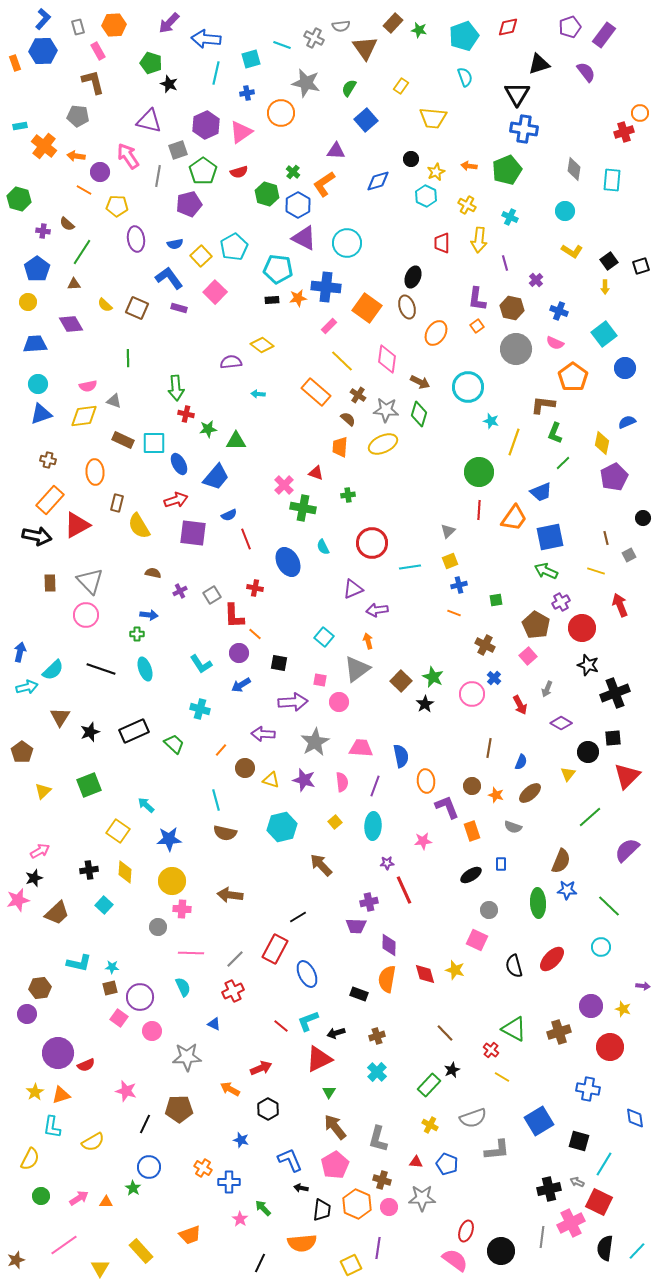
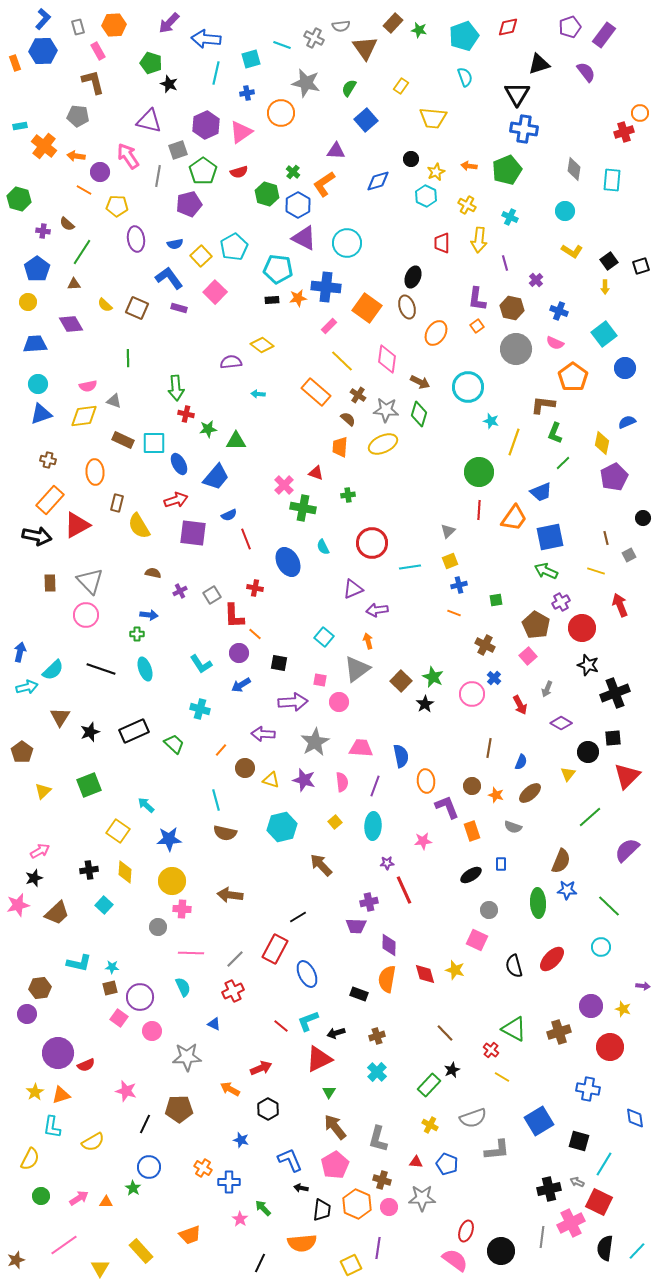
pink star at (18, 900): moved 5 px down
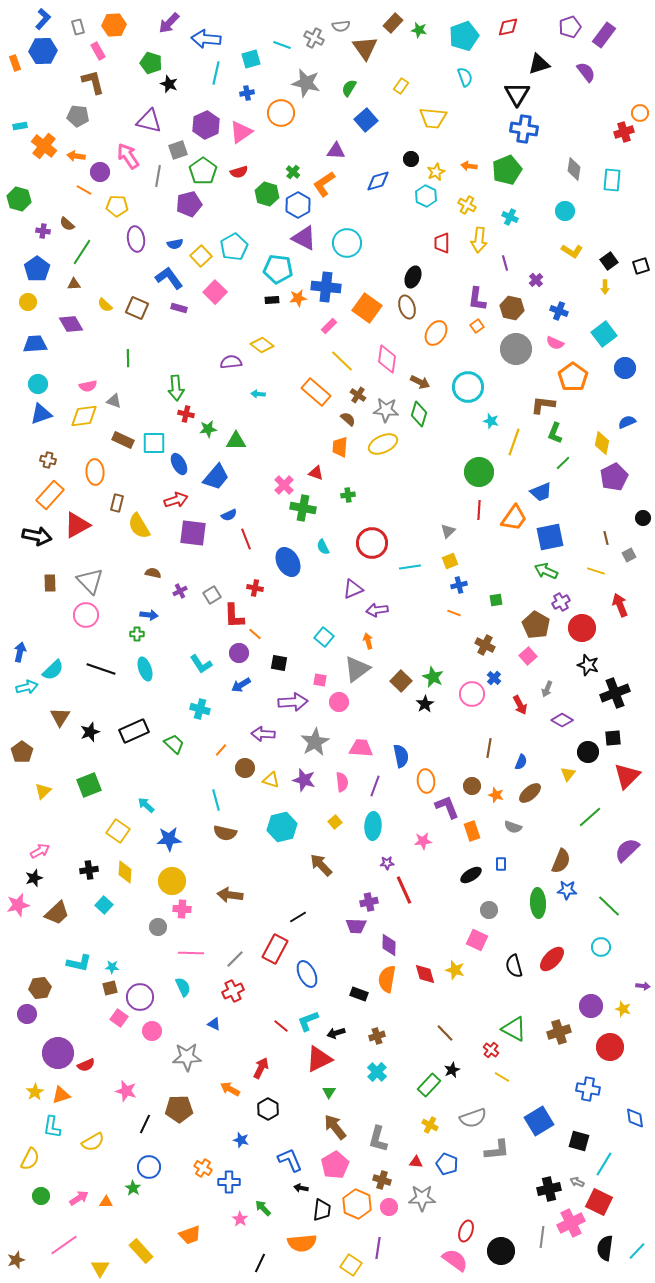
orange rectangle at (50, 500): moved 5 px up
purple diamond at (561, 723): moved 1 px right, 3 px up
red arrow at (261, 1068): rotated 40 degrees counterclockwise
yellow square at (351, 1265): rotated 30 degrees counterclockwise
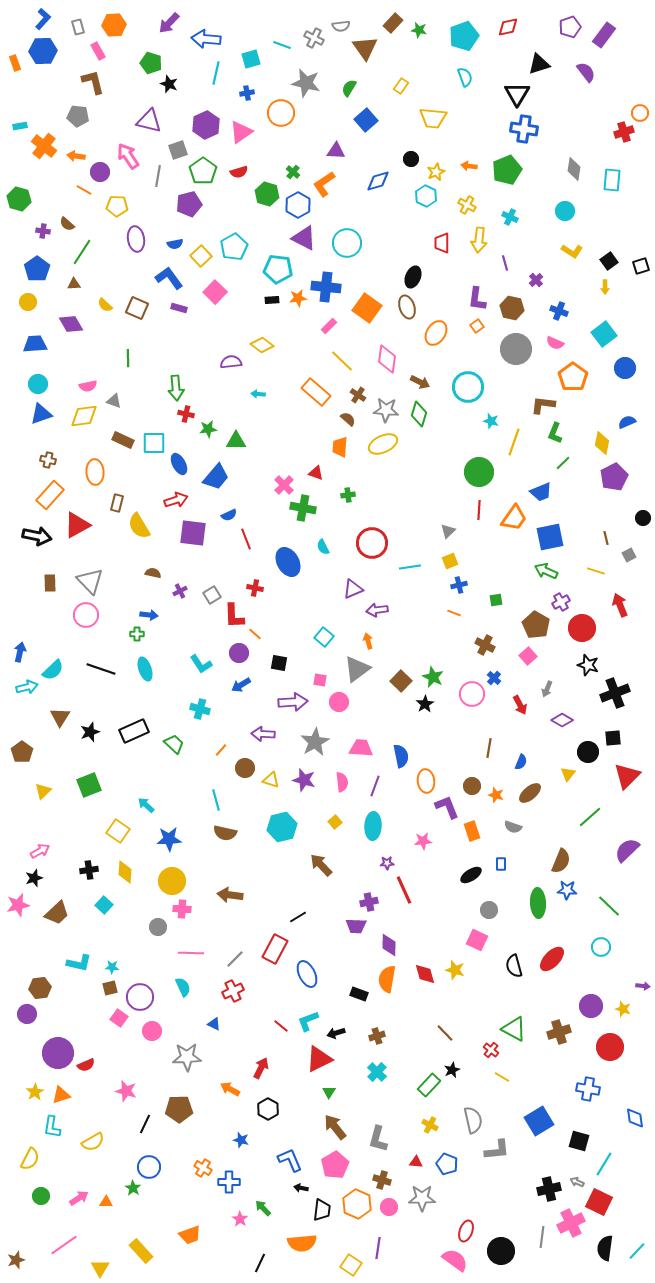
gray semicircle at (473, 1118): moved 2 px down; rotated 84 degrees counterclockwise
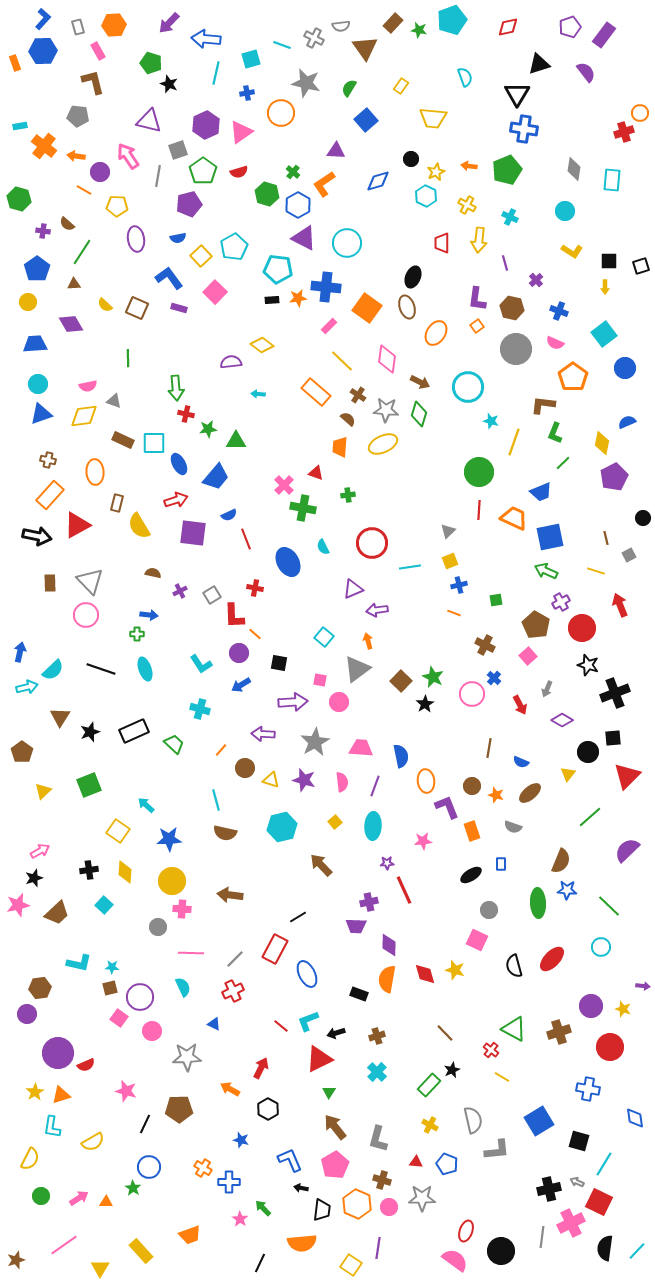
cyan pentagon at (464, 36): moved 12 px left, 16 px up
blue semicircle at (175, 244): moved 3 px right, 6 px up
black square at (609, 261): rotated 36 degrees clockwise
orange trapezoid at (514, 518): rotated 100 degrees counterclockwise
blue semicircle at (521, 762): rotated 91 degrees clockwise
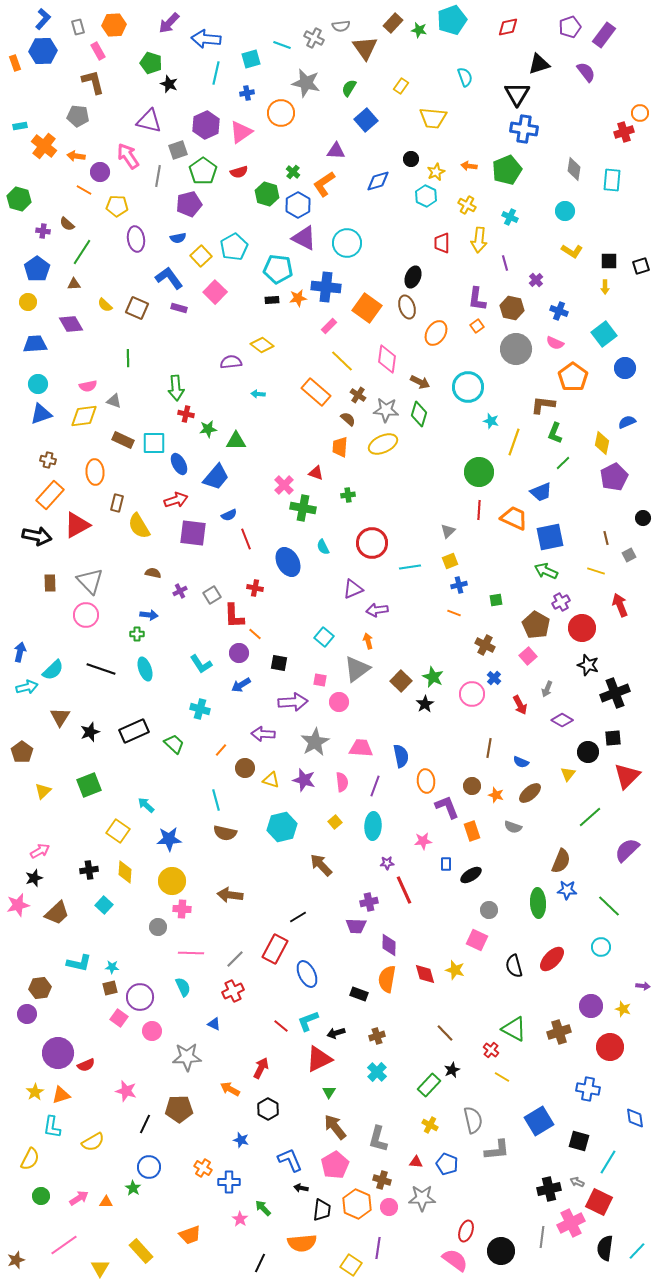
blue rectangle at (501, 864): moved 55 px left
cyan line at (604, 1164): moved 4 px right, 2 px up
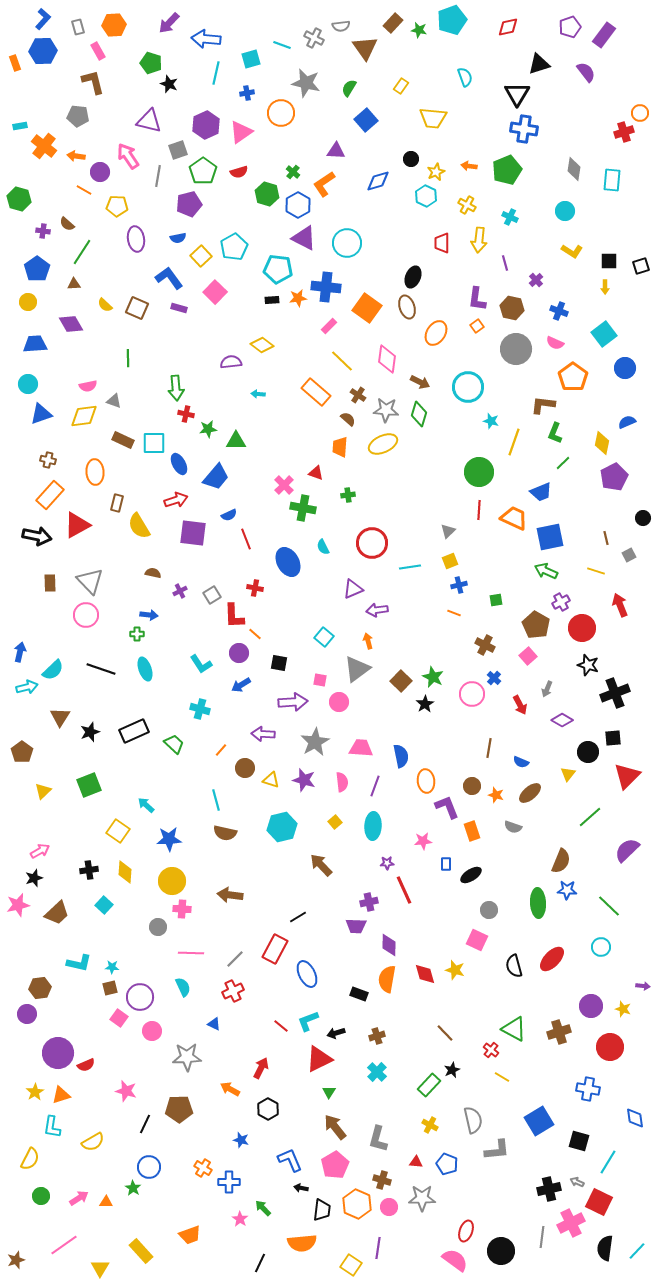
cyan circle at (38, 384): moved 10 px left
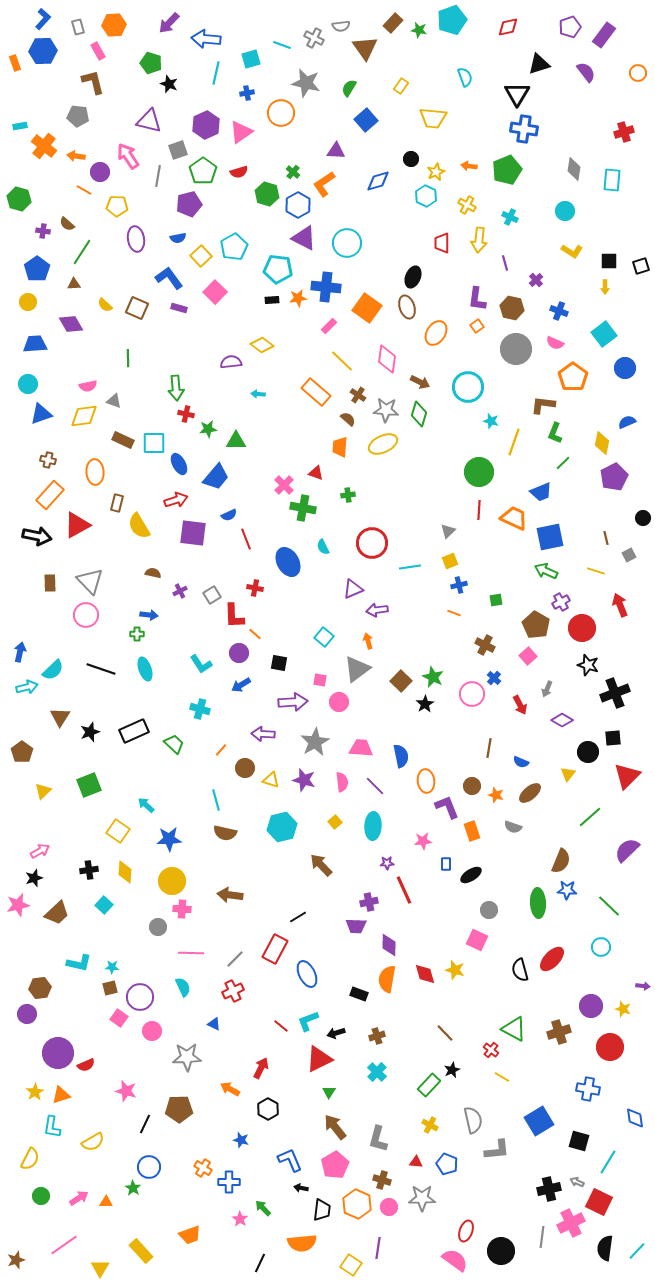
orange circle at (640, 113): moved 2 px left, 40 px up
purple line at (375, 786): rotated 65 degrees counterclockwise
black semicircle at (514, 966): moved 6 px right, 4 px down
